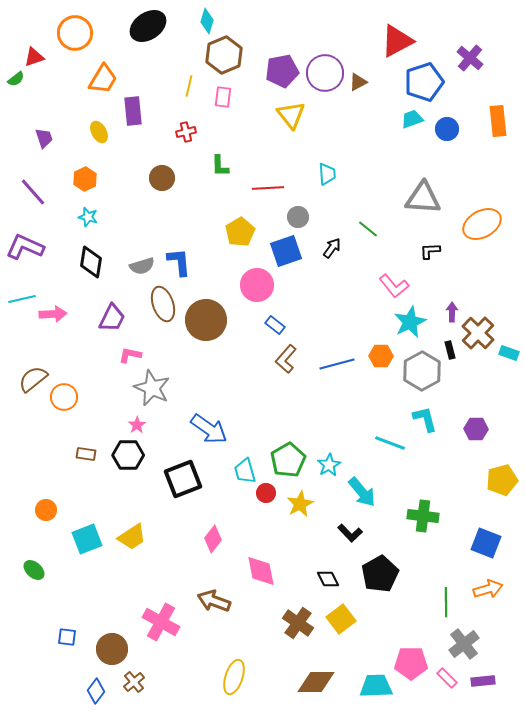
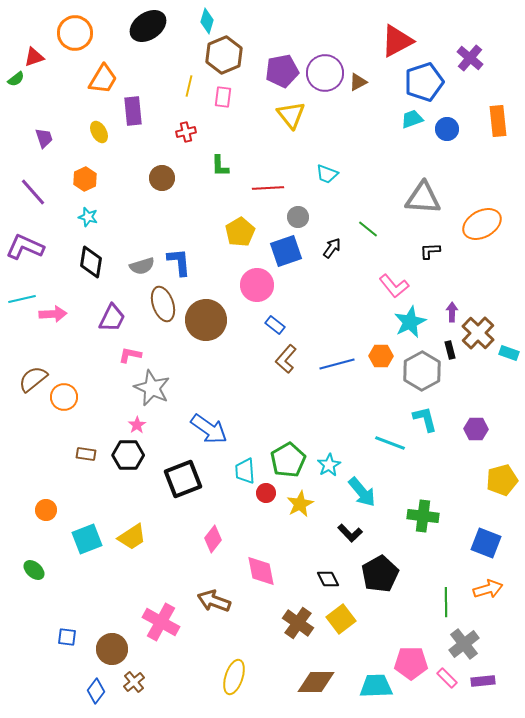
cyan trapezoid at (327, 174): rotated 115 degrees clockwise
cyan trapezoid at (245, 471): rotated 12 degrees clockwise
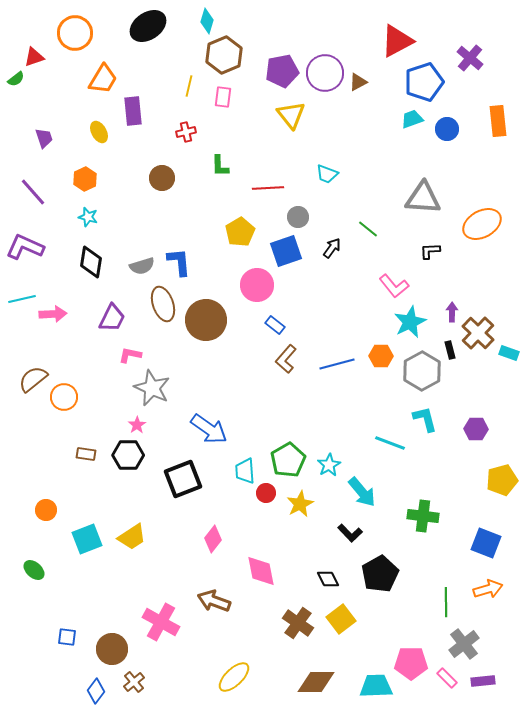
yellow ellipse at (234, 677): rotated 28 degrees clockwise
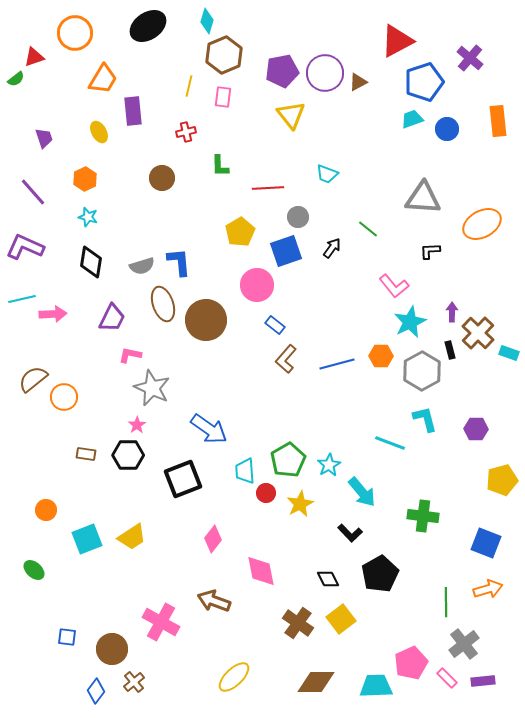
pink pentagon at (411, 663): rotated 24 degrees counterclockwise
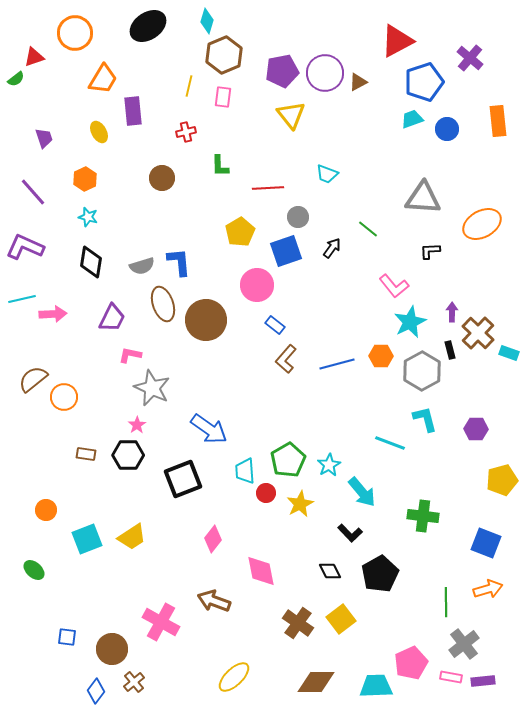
black diamond at (328, 579): moved 2 px right, 8 px up
pink rectangle at (447, 678): moved 4 px right, 1 px up; rotated 35 degrees counterclockwise
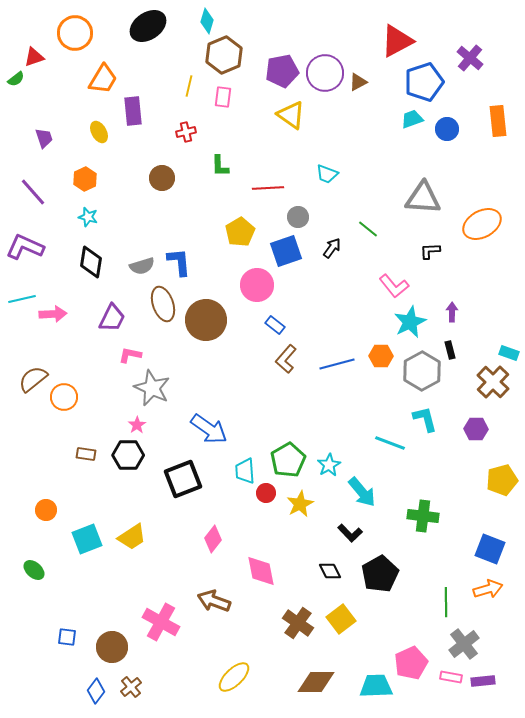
yellow triangle at (291, 115): rotated 16 degrees counterclockwise
brown cross at (478, 333): moved 15 px right, 49 px down
blue square at (486, 543): moved 4 px right, 6 px down
brown circle at (112, 649): moved 2 px up
brown cross at (134, 682): moved 3 px left, 5 px down
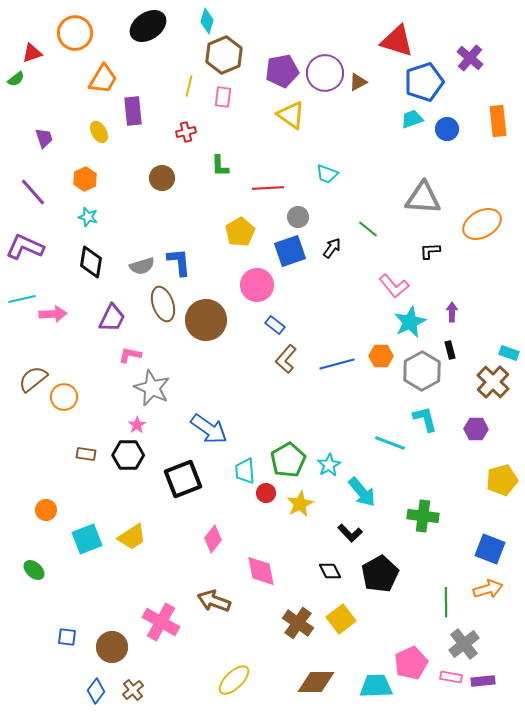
red triangle at (397, 41): rotated 45 degrees clockwise
red triangle at (34, 57): moved 2 px left, 4 px up
blue square at (286, 251): moved 4 px right
yellow ellipse at (234, 677): moved 3 px down
brown cross at (131, 687): moved 2 px right, 3 px down
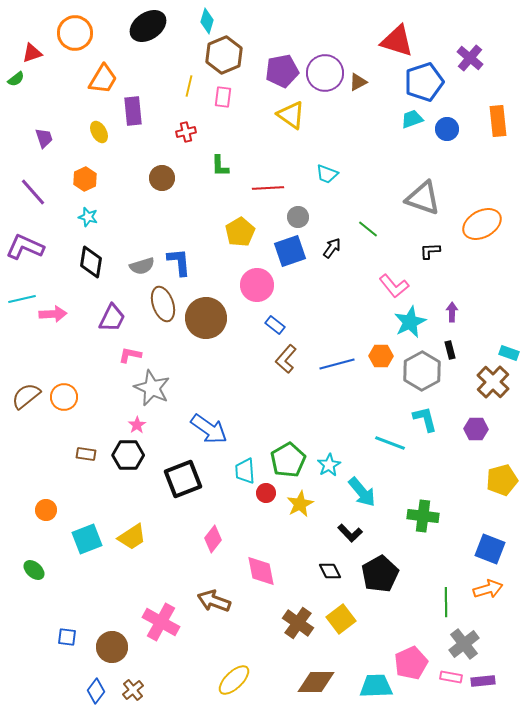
gray triangle at (423, 198): rotated 15 degrees clockwise
brown circle at (206, 320): moved 2 px up
brown semicircle at (33, 379): moved 7 px left, 17 px down
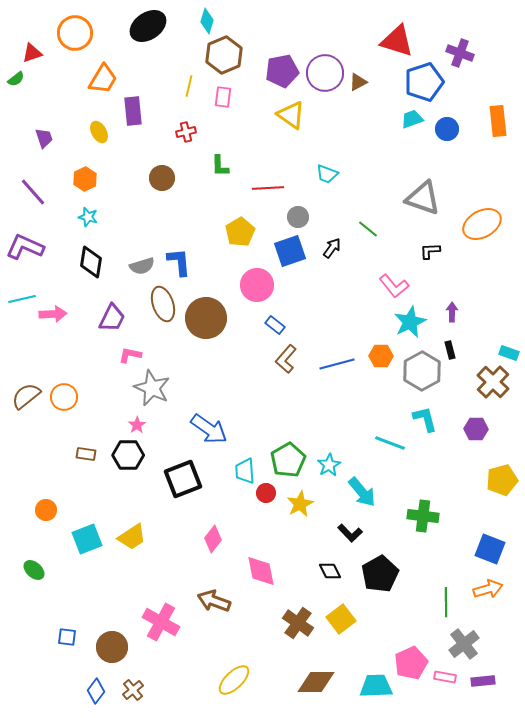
purple cross at (470, 58): moved 10 px left, 5 px up; rotated 20 degrees counterclockwise
pink rectangle at (451, 677): moved 6 px left
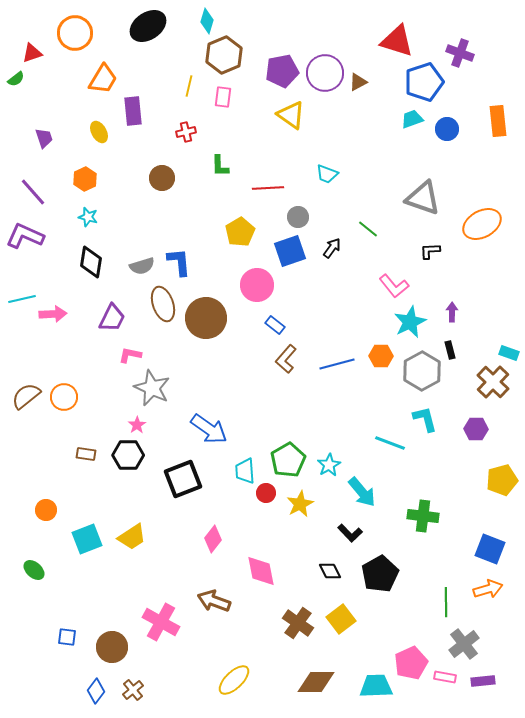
purple L-shape at (25, 247): moved 11 px up
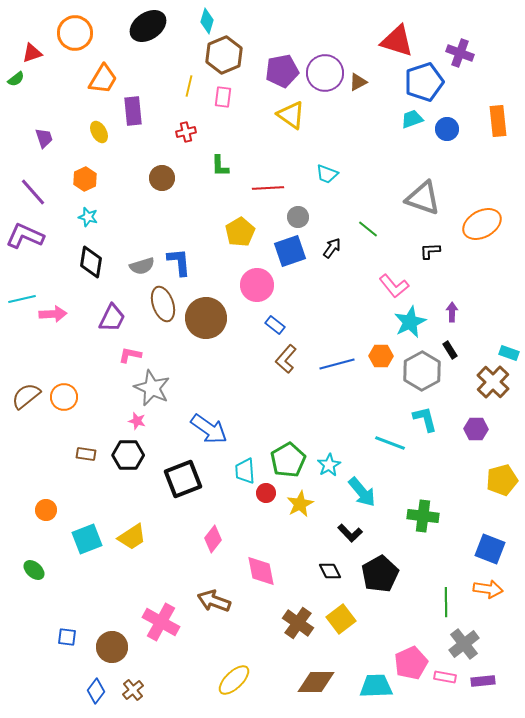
black rectangle at (450, 350): rotated 18 degrees counterclockwise
pink star at (137, 425): moved 4 px up; rotated 24 degrees counterclockwise
orange arrow at (488, 589): rotated 24 degrees clockwise
